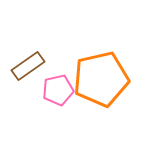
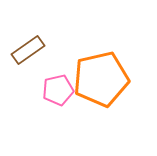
brown rectangle: moved 16 px up
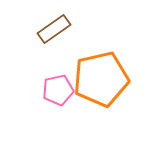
brown rectangle: moved 26 px right, 21 px up
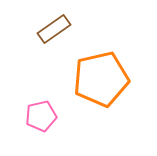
pink pentagon: moved 17 px left, 26 px down
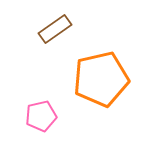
brown rectangle: moved 1 px right
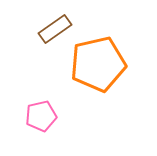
orange pentagon: moved 3 px left, 15 px up
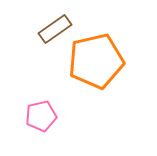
orange pentagon: moved 2 px left, 3 px up
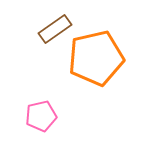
orange pentagon: moved 3 px up
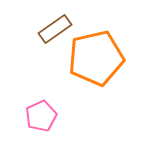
pink pentagon: rotated 12 degrees counterclockwise
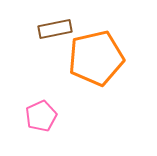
brown rectangle: rotated 24 degrees clockwise
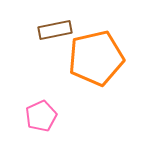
brown rectangle: moved 1 px down
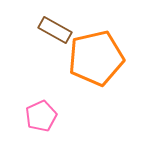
brown rectangle: rotated 40 degrees clockwise
